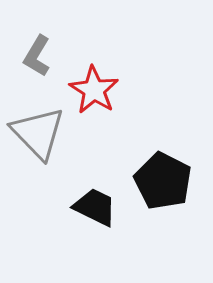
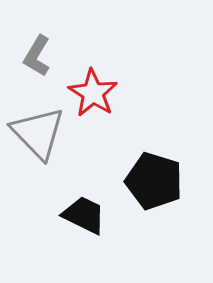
red star: moved 1 px left, 3 px down
black pentagon: moved 9 px left; rotated 10 degrees counterclockwise
black trapezoid: moved 11 px left, 8 px down
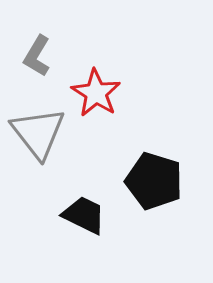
red star: moved 3 px right
gray triangle: rotated 6 degrees clockwise
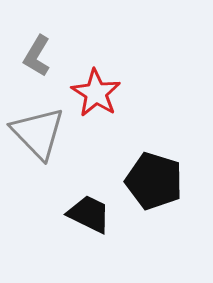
gray triangle: rotated 6 degrees counterclockwise
black trapezoid: moved 5 px right, 1 px up
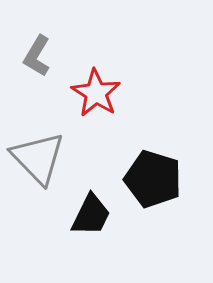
gray triangle: moved 25 px down
black pentagon: moved 1 px left, 2 px up
black trapezoid: moved 2 px right, 1 px down; rotated 90 degrees clockwise
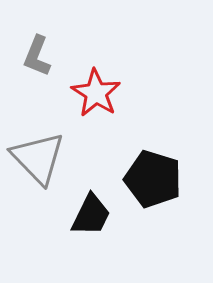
gray L-shape: rotated 9 degrees counterclockwise
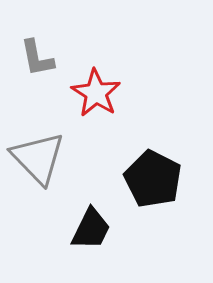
gray L-shape: moved 2 px down; rotated 33 degrees counterclockwise
black pentagon: rotated 10 degrees clockwise
black trapezoid: moved 14 px down
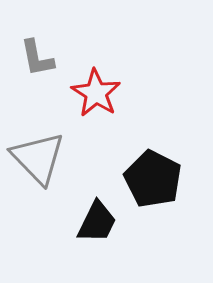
black trapezoid: moved 6 px right, 7 px up
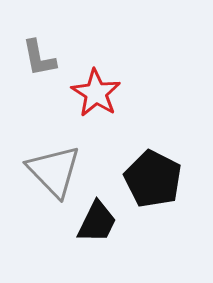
gray L-shape: moved 2 px right
gray triangle: moved 16 px right, 13 px down
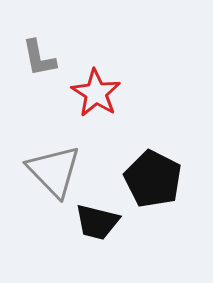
black trapezoid: rotated 78 degrees clockwise
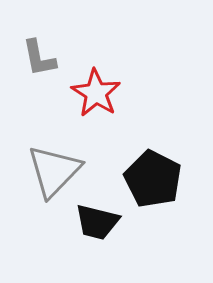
gray triangle: rotated 28 degrees clockwise
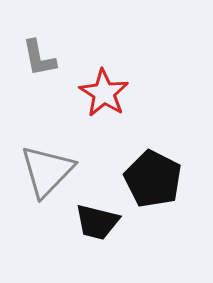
red star: moved 8 px right
gray triangle: moved 7 px left
